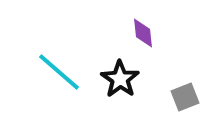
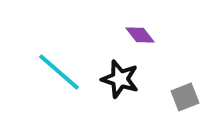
purple diamond: moved 3 px left, 2 px down; rotated 32 degrees counterclockwise
black star: rotated 18 degrees counterclockwise
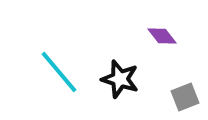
purple diamond: moved 22 px right, 1 px down
cyan line: rotated 9 degrees clockwise
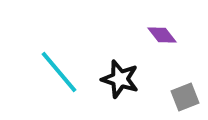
purple diamond: moved 1 px up
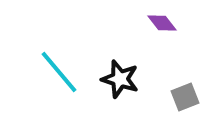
purple diamond: moved 12 px up
